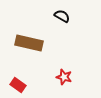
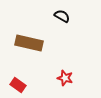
red star: moved 1 px right, 1 px down
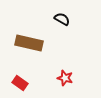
black semicircle: moved 3 px down
red rectangle: moved 2 px right, 2 px up
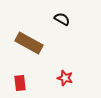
brown rectangle: rotated 16 degrees clockwise
red rectangle: rotated 49 degrees clockwise
